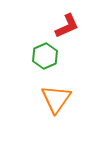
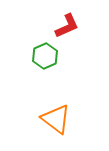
orange triangle: moved 20 px down; rotated 28 degrees counterclockwise
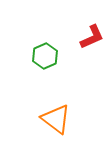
red L-shape: moved 25 px right, 11 px down
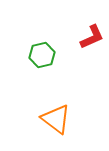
green hexagon: moved 3 px left, 1 px up; rotated 10 degrees clockwise
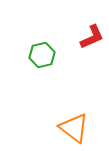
orange triangle: moved 18 px right, 9 px down
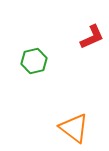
green hexagon: moved 8 px left, 6 px down
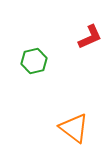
red L-shape: moved 2 px left
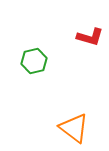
red L-shape: rotated 40 degrees clockwise
